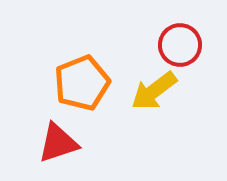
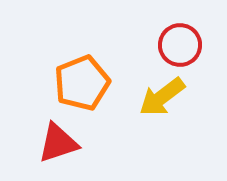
yellow arrow: moved 8 px right, 6 px down
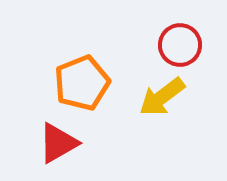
red triangle: rotated 12 degrees counterclockwise
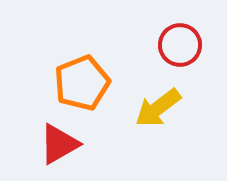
yellow arrow: moved 4 px left, 11 px down
red triangle: moved 1 px right, 1 px down
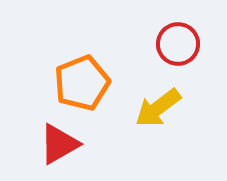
red circle: moved 2 px left, 1 px up
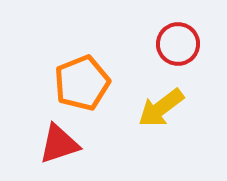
yellow arrow: moved 3 px right
red triangle: rotated 12 degrees clockwise
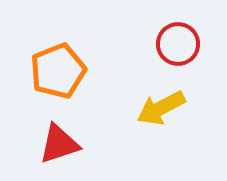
orange pentagon: moved 24 px left, 12 px up
yellow arrow: rotated 9 degrees clockwise
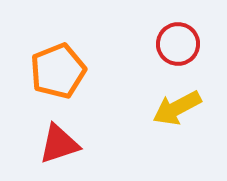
yellow arrow: moved 16 px right
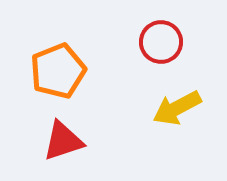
red circle: moved 17 px left, 2 px up
red triangle: moved 4 px right, 3 px up
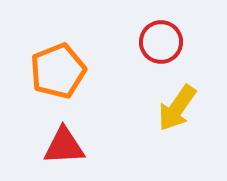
yellow arrow: rotated 27 degrees counterclockwise
red triangle: moved 1 px right, 5 px down; rotated 15 degrees clockwise
